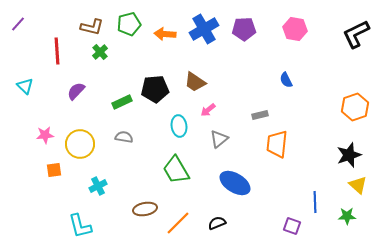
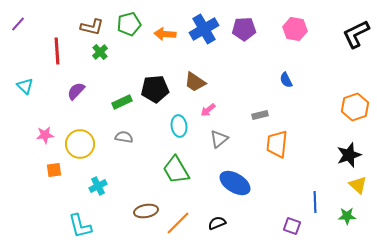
brown ellipse: moved 1 px right, 2 px down
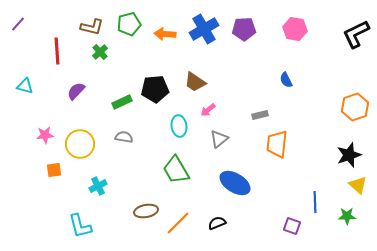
cyan triangle: rotated 30 degrees counterclockwise
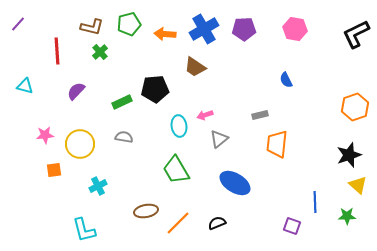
brown trapezoid: moved 15 px up
pink arrow: moved 3 px left, 5 px down; rotated 21 degrees clockwise
cyan L-shape: moved 4 px right, 4 px down
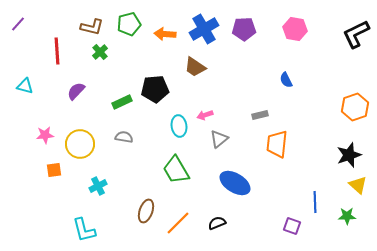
brown ellipse: rotated 60 degrees counterclockwise
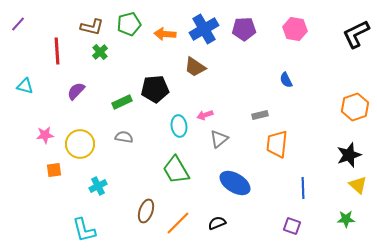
blue line: moved 12 px left, 14 px up
green star: moved 1 px left, 3 px down
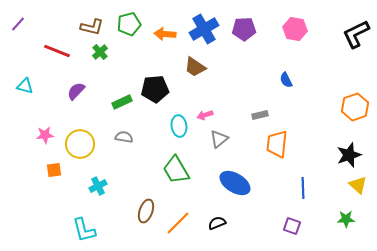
red line: rotated 64 degrees counterclockwise
